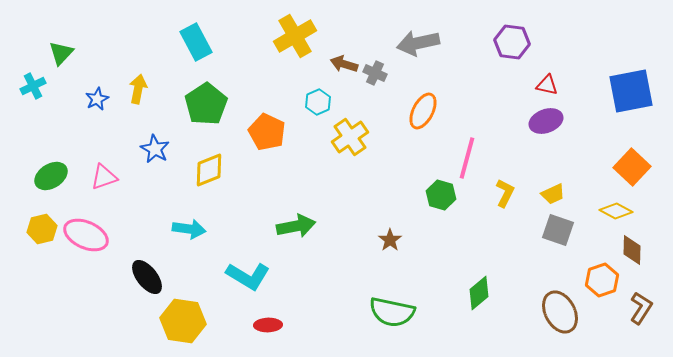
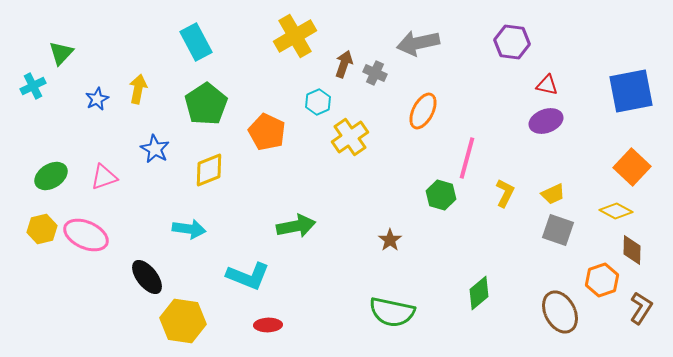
brown arrow at (344, 64): rotated 92 degrees clockwise
cyan L-shape at (248, 276): rotated 9 degrees counterclockwise
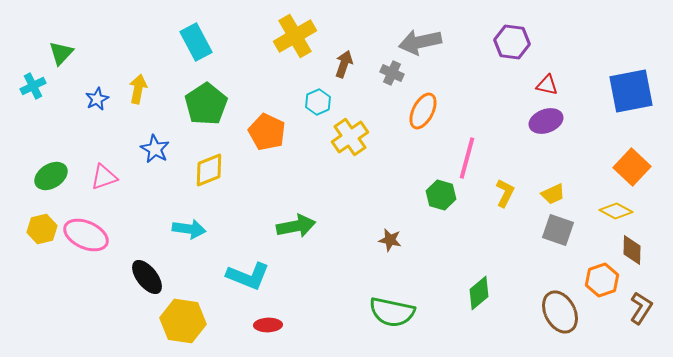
gray arrow at (418, 43): moved 2 px right, 1 px up
gray cross at (375, 73): moved 17 px right
brown star at (390, 240): rotated 25 degrees counterclockwise
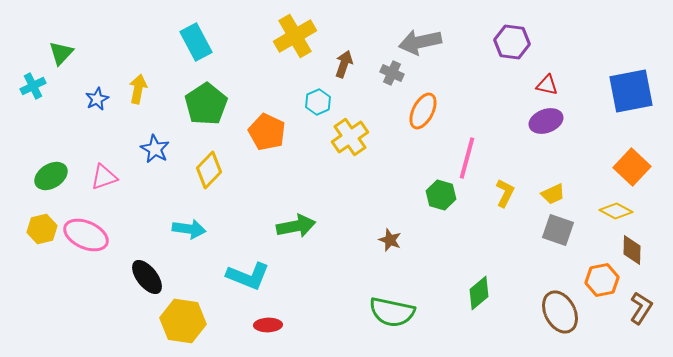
yellow diamond at (209, 170): rotated 24 degrees counterclockwise
brown star at (390, 240): rotated 10 degrees clockwise
orange hexagon at (602, 280): rotated 8 degrees clockwise
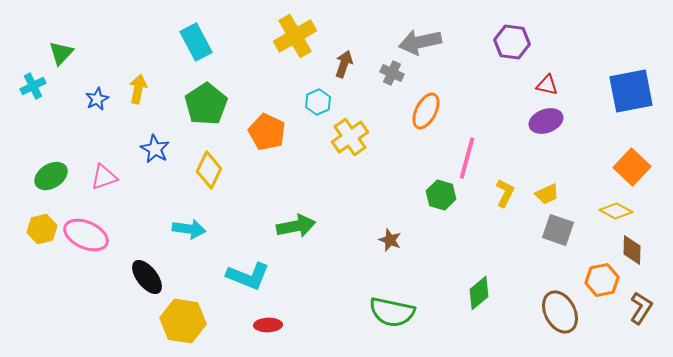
orange ellipse at (423, 111): moved 3 px right
yellow diamond at (209, 170): rotated 18 degrees counterclockwise
yellow trapezoid at (553, 194): moved 6 px left
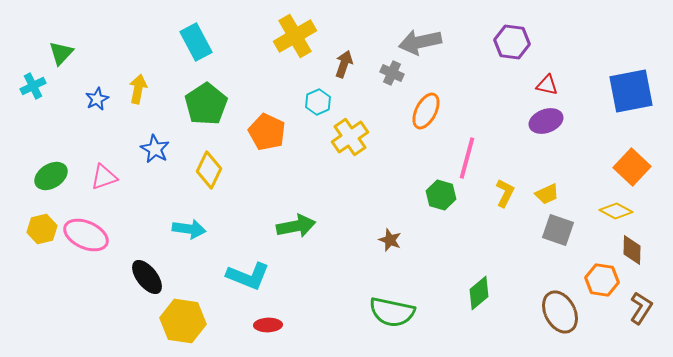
orange hexagon at (602, 280): rotated 20 degrees clockwise
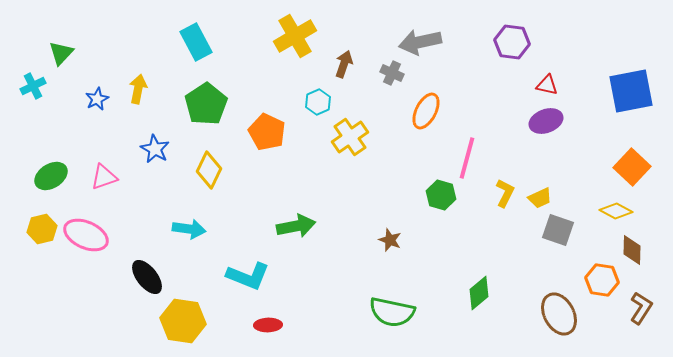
yellow trapezoid at (547, 194): moved 7 px left, 4 px down
brown ellipse at (560, 312): moved 1 px left, 2 px down
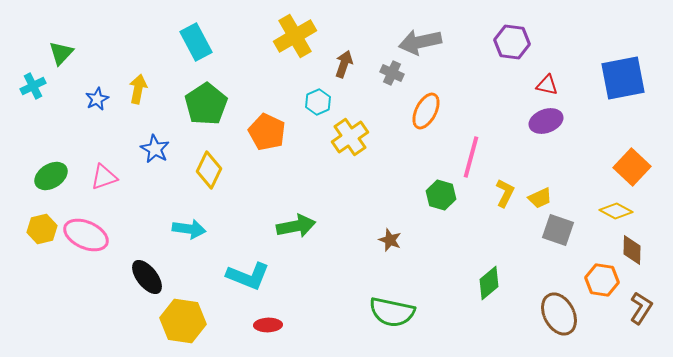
blue square at (631, 91): moved 8 px left, 13 px up
pink line at (467, 158): moved 4 px right, 1 px up
green diamond at (479, 293): moved 10 px right, 10 px up
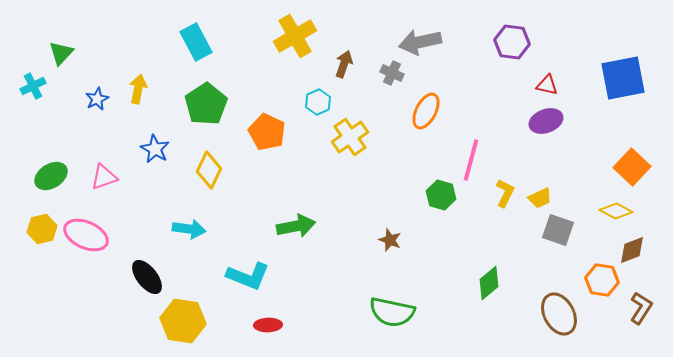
pink line at (471, 157): moved 3 px down
brown diamond at (632, 250): rotated 68 degrees clockwise
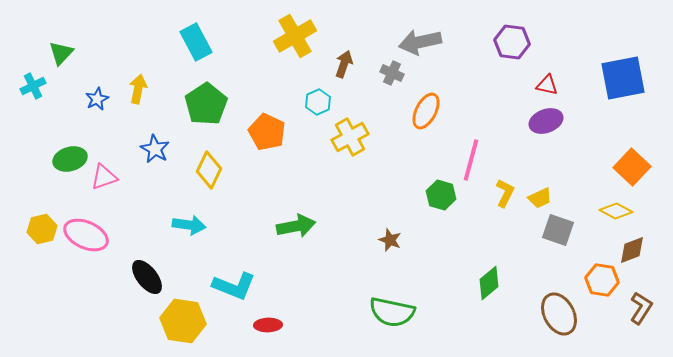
yellow cross at (350, 137): rotated 6 degrees clockwise
green ellipse at (51, 176): moved 19 px right, 17 px up; rotated 16 degrees clockwise
cyan arrow at (189, 229): moved 4 px up
cyan L-shape at (248, 276): moved 14 px left, 10 px down
